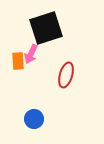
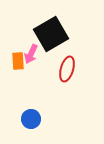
black square: moved 5 px right, 6 px down; rotated 12 degrees counterclockwise
red ellipse: moved 1 px right, 6 px up
blue circle: moved 3 px left
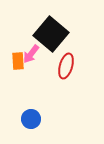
black square: rotated 20 degrees counterclockwise
pink arrow: rotated 12 degrees clockwise
red ellipse: moved 1 px left, 3 px up
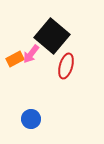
black square: moved 1 px right, 2 px down
orange rectangle: moved 3 px left, 2 px up; rotated 66 degrees clockwise
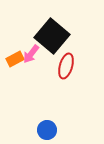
blue circle: moved 16 px right, 11 px down
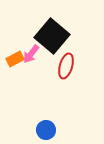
blue circle: moved 1 px left
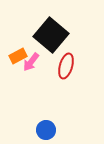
black square: moved 1 px left, 1 px up
pink arrow: moved 8 px down
orange rectangle: moved 3 px right, 3 px up
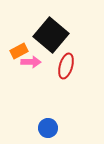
orange rectangle: moved 1 px right, 5 px up
pink arrow: rotated 126 degrees counterclockwise
blue circle: moved 2 px right, 2 px up
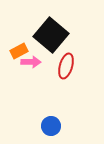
blue circle: moved 3 px right, 2 px up
